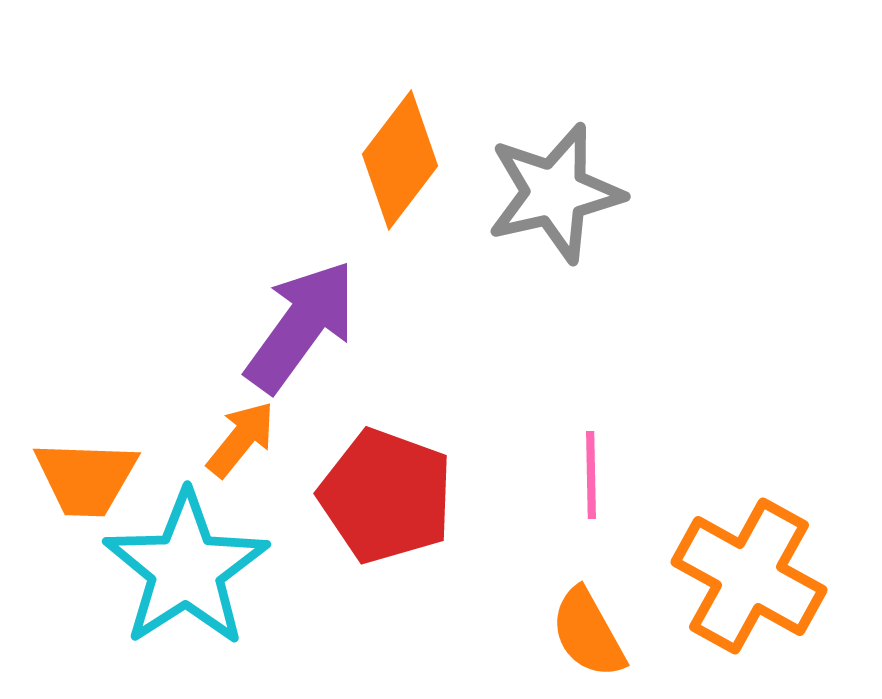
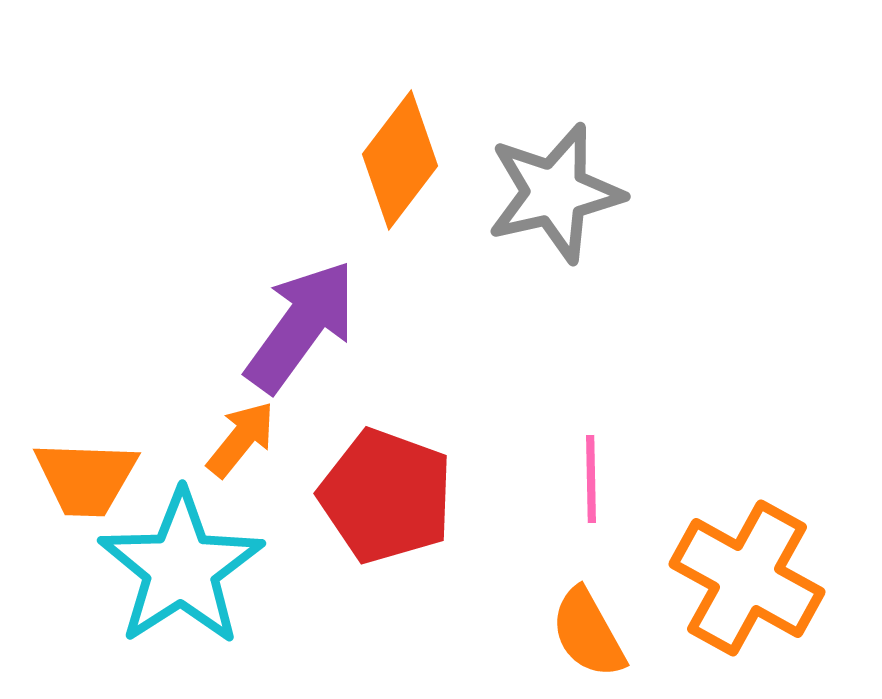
pink line: moved 4 px down
cyan star: moved 5 px left, 1 px up
orange cross: moved 2 px left, 2 px down
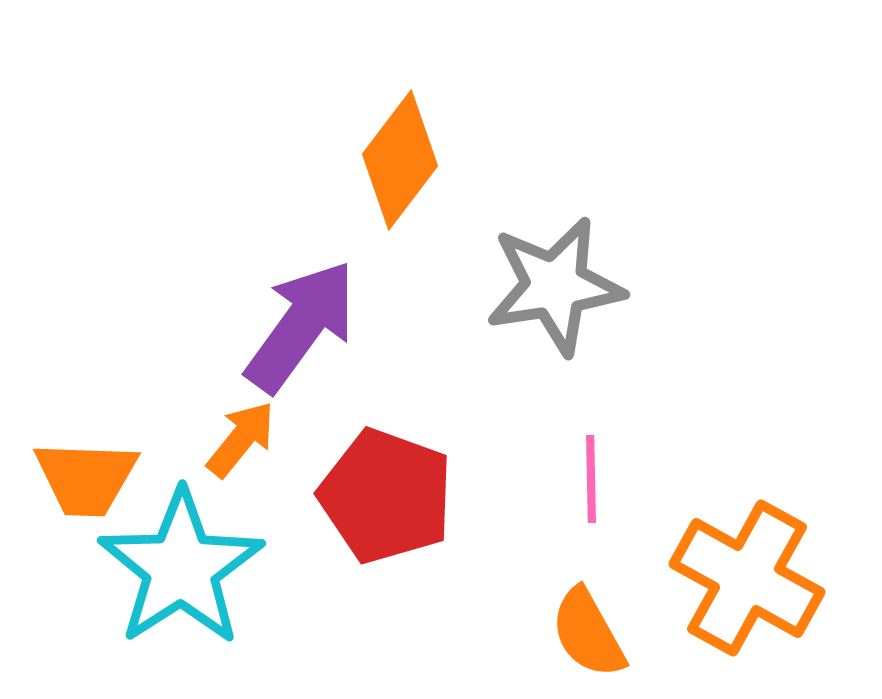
gray star: moved 93 px down; rotated 4 degrees clockwise
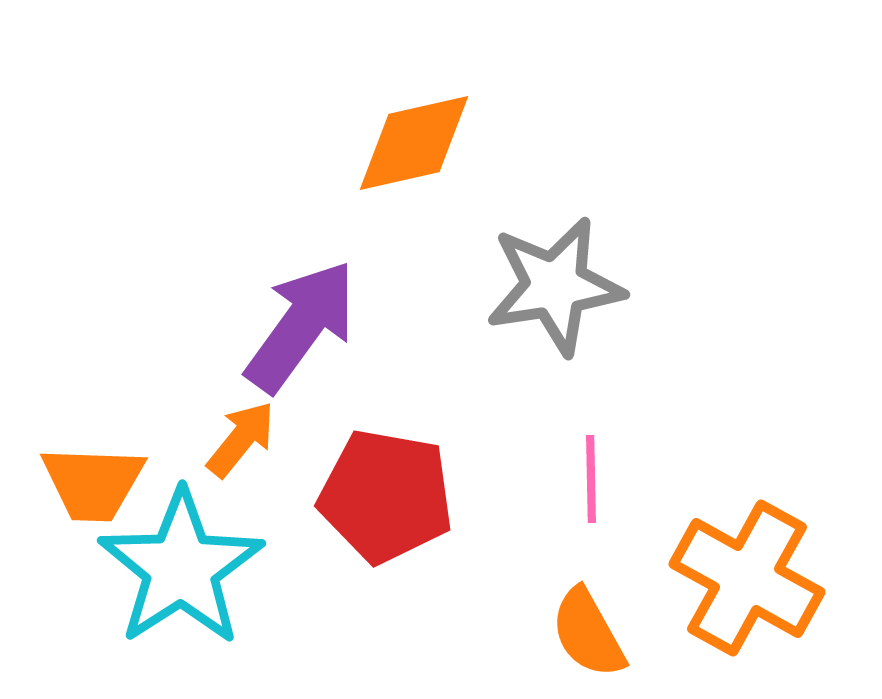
orange diamond: moved 14 px right, 17 px up; rotated 40 degrees clockwise
orange trapezoid: moved 7 px right, 5 px down
red pentagon: rotated 10 degrees counterclockwise
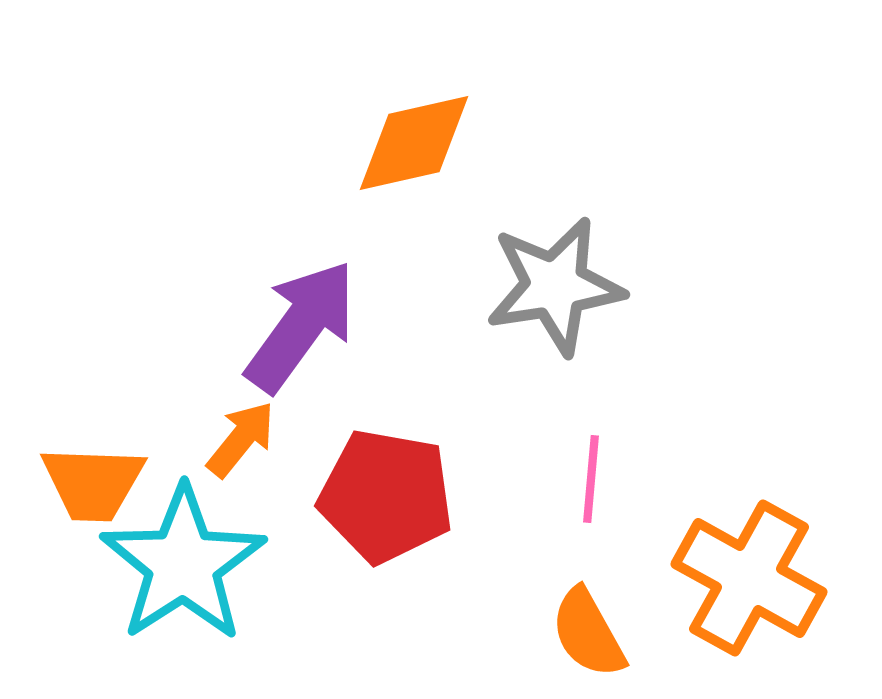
pink line: rotated 6 degrees clockwise
cyan star: moved 2 px right, 4 px up
orange cross: moved 2 px right
